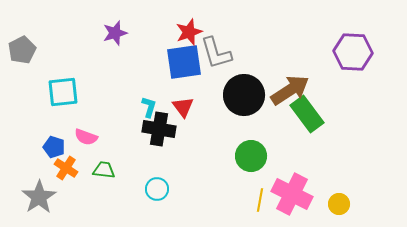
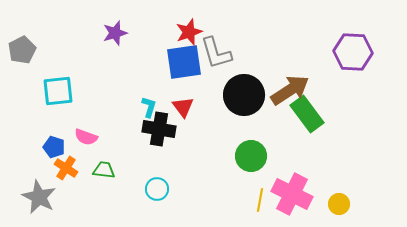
cyan square: moved 5 px left, 1 px up
gray star: rotated 12 degrees counterclockwise
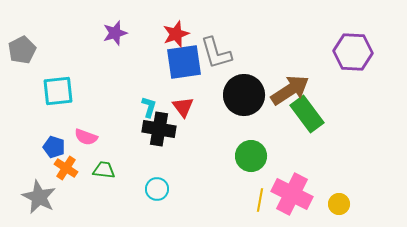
red star: moved 13 px left, 2 px down
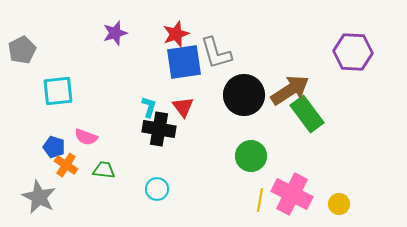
orange cross: moved 3 px up
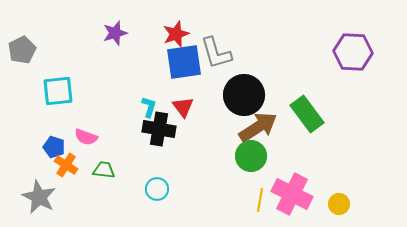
brown arrow: moved 32 px left, 37 px down
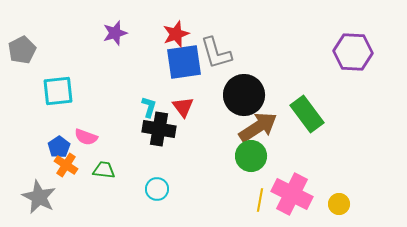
blue pentagon: moved 5 px right; rotated 20 degrees clockwise
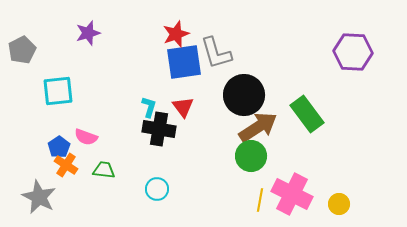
purple star: moved 27 px left
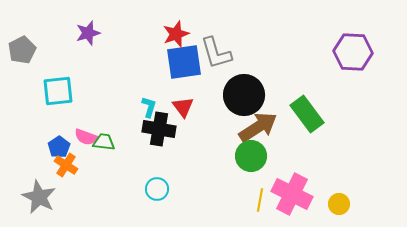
green trapezoid: moved 28 px up
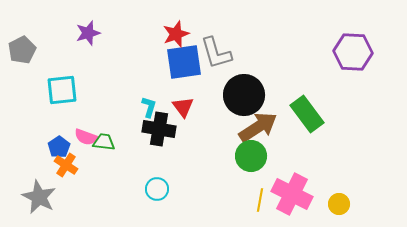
cyan square: moved 4 px right, 1 px up
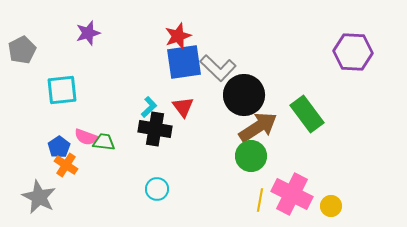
red star: moved 2 px right, 2 px down
gray L-shape: moved 2 px right, 15 px down; rotated 30 degrees counterclockwise
cyan L-shape: rotated 30 degrees clockwise
black cross: moved 4 px left
yellow circle: moved 8 px left, 2 px down
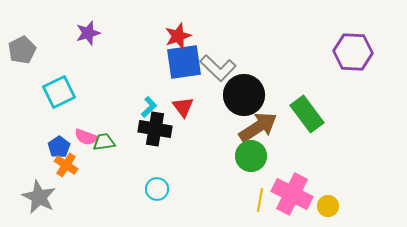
cyan square: moved 3 px left, 2 px down; rotated 20 degrees counterclockwise
green trapezoid: rotated 15 degrees counterclockwise
yellow circle: moved 3 px left
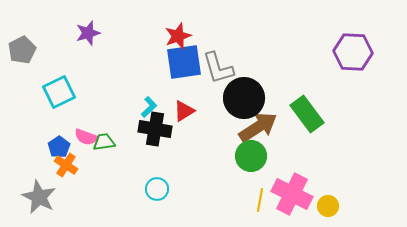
gray L-shape: rotated 30 degrees clockwise
black circle: moved 3 px down
red triangle: moved 1 px right, 4 px down; rotated 35 degrees clockwise
